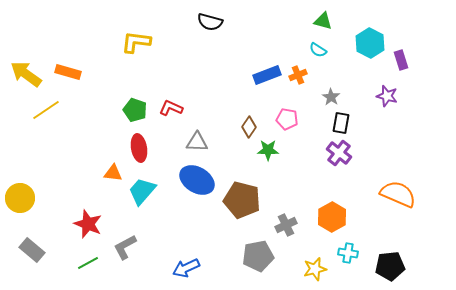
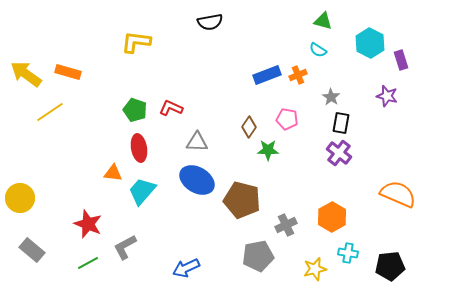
black semicircle: rotated 25 degrees counterclockwise
yellow line: moved 4 px right, 2 px down
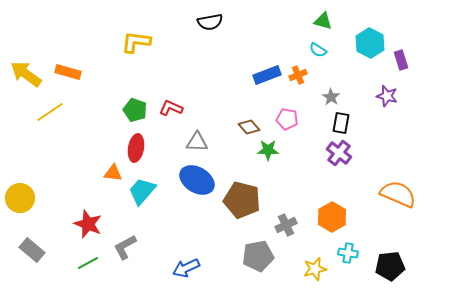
brown diamond: rotated 75 degrees counterclockwise
red ellipse: moved 3 px left; rotated 20 degrees clockwise
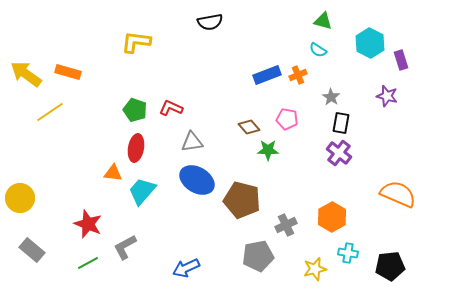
gray triangle: moved 5 px left; rotated 10 degrees counterclockwise
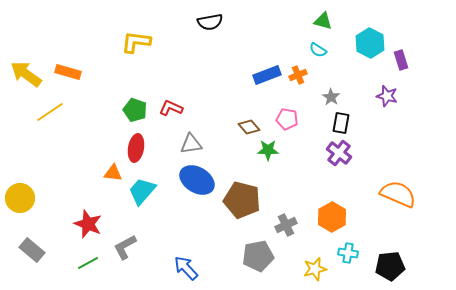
gray triangle: moved 1 px left, 2 px down
blue arrow: rotated 72 degrees clockwise
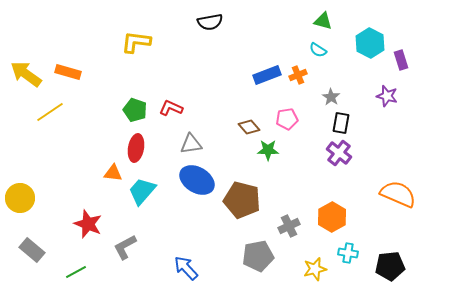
pink pentagon: rotated 20 degrees counterclockwise
gray cross: moved 3 px right, 1 px down
green line: moved 12 px left, 9 px down
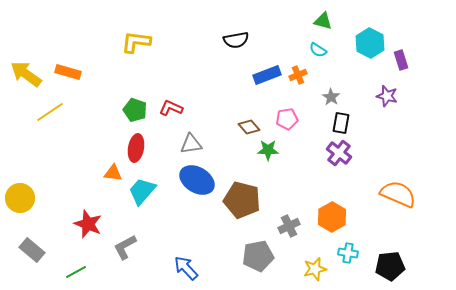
black semicircle: moved 26 px right, 18 px down
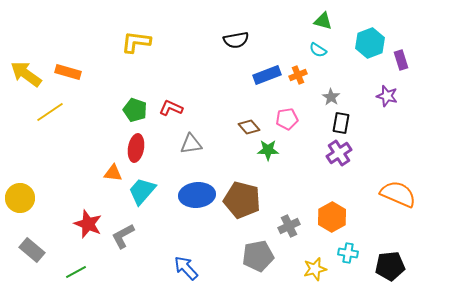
cyan hexagon: rotated 12 degrees clockwise
purple cross: rotated 20 degrees clockwise
blue ellipse: moved 15 px down; rotated 36 degrees counterclockwise
gray L-shape: moved 2 px left, 11 px up
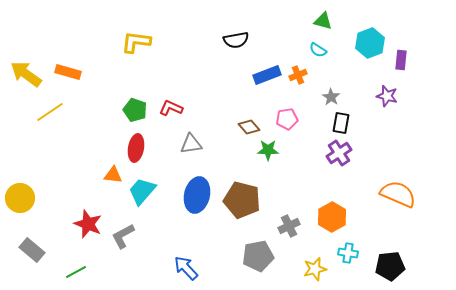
purple rectangle: rotated 24 degrees clockwise
orange triangle: moved 2 px down
blue ellipse: rotated 72 degrees counterclockwise
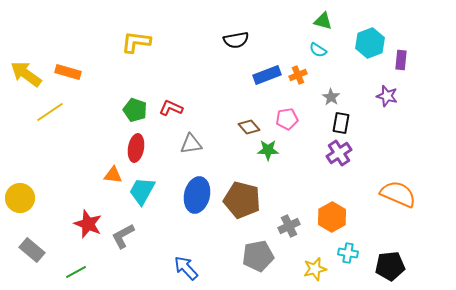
cyan trapezoid: rotated 12 degrees counterclockwise
